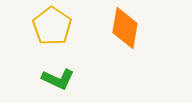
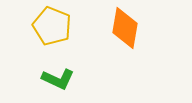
yellow pentagon: rotated 12 degrees counterclockwise
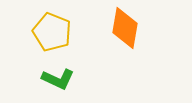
yellow pentagon: moved 6 px down
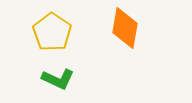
yellow pentagon: rotated 12 degrees clockwise
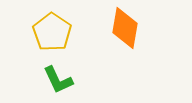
green L-shape: moved 1 px down; rotated 40 degrees clockwise
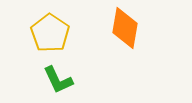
yellow pentagon: moved 2 px left, 1 px down
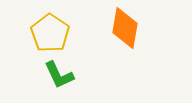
green L-shape: moved 1 px right, 5 px up
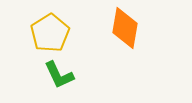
yellow pentagon: rotated 6 degrees clockwise
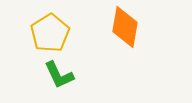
orange diamond: moved 1 px up
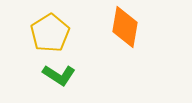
green L-shape: rotated 32 degrees counterclockwise
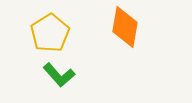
green L-shape: rotated 16 degrees clockwise
